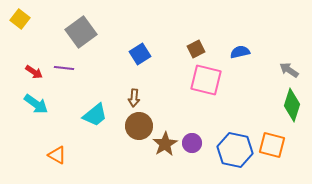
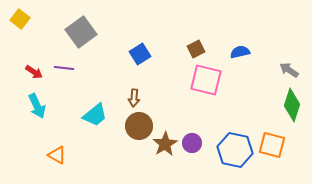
cyan arrow: moved 1 px right, 2 px down; rotated 30 degrees clockwise
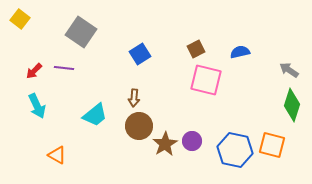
gray square: rotated 20 degrees counterclockwise
red arrow: moved 1 px up; rotated 102 degrees clockwise
purple circle: moved 2 px up
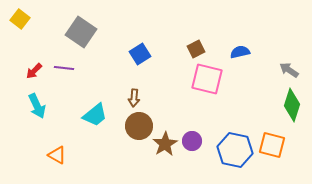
pink square: moved 1 px right, 1 px up
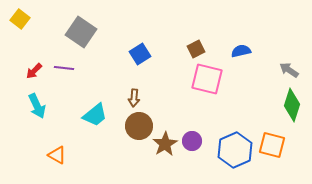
blue semicircle: moved 1 px right, 1 px up
blue hexagon: rotated 24 degrees clockwise
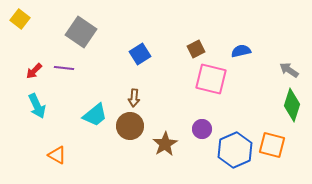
pink square: moved 4 px right
brown circle: moved 9 px left
purple circle: moved 10 px right, 12 px up
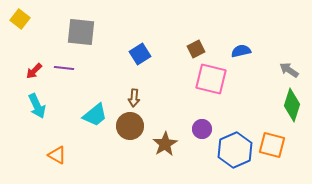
gray square: rotated 28 degrees counterclockwise
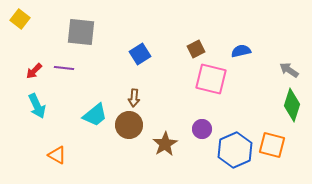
brown circle: moved 1 px left, 1 px up
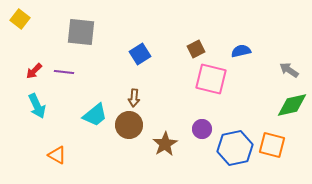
purple line: moved 4 px down
green diamond: rotated 60 degrees clockwise
blue hexagon: moved 2 px up; rotated 12 degrees clockwise
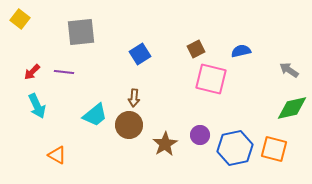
gray square: rotated 12 degrees counterclockwise
red arrow: moved 2 px left, 1 px down
green diamond: moved 3 px down
purple circle: moved 2 px left, 6 px down
orange square: moved 2 px right, 4 px down
